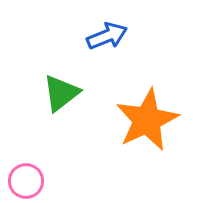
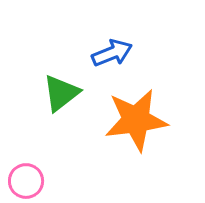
blue arrow: moved 5 px right, 17 px down
orange star: moved 11 px left; rotated 18 degrees clockwise
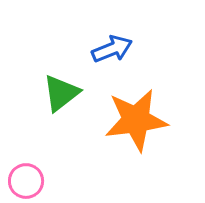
blue arrow: moved 4 px up
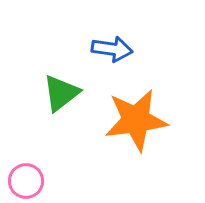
blue arrow: rotated 30 degrees clockwise
